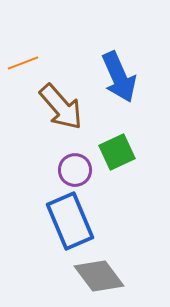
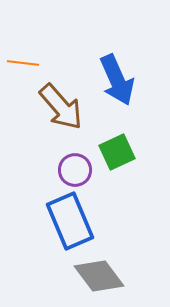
orange line: rotated 28 degrees clockwise
blue arrow: moved 2 px left, 3 px down
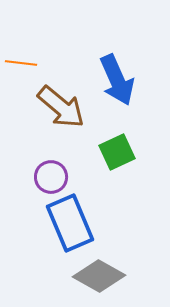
orange line: moved 2 px left
brown arrow: rotated 9 degrees counterclockwise
purple circle: moved 24 px left, 7 px down
blue rectangle: moved 2 px down
gray diamond: rotated 24 degrees counterclockwise
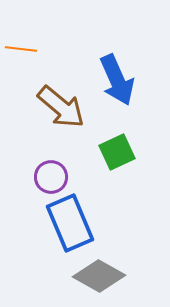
orange line: moved 14 px up
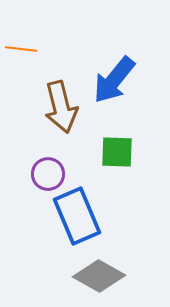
blue arrow: moved 3 px left; rotated 63 degrees clockwise
brown arrow: rotated 36 degrees clockwise
green square: rotated 27 degrees clockwise
purple circle: moved 3 px left, 3 px up
blue rectangle: moved 7 px right, 7 px up
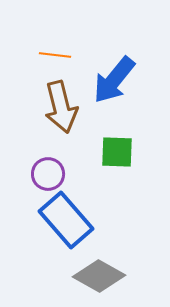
orange line: moved 34 px right, 6 px down
blue rectangle: moved 11 px left, 4 px down; rotated 18 degrees counterclockwise
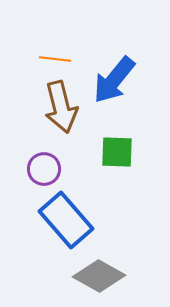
orange line: moved 4 px down
purple circle: moved 4 px left, 5 px up
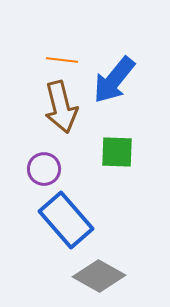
orange line: moved 7 px right, 1 px down
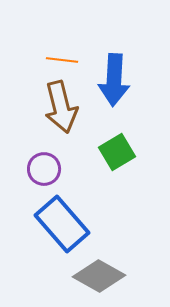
blue arrow: rotated 36 degrees counterclockwise
green square: rotated 33 degrees counterclockwise
blue rectangle: moved 4 px left, 4 px down
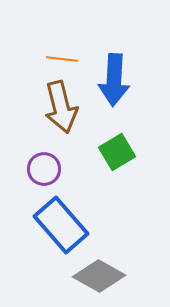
orange line: moved 1 px up
blue rectangle: moved 1 px left, 1 px down
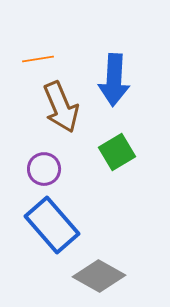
orange line: moved 24 px left; rotated 16 degrees counterclockwise
brown arrow: rotated 9 degrees counterclockwise
blue rectangle: moved 9 px left
